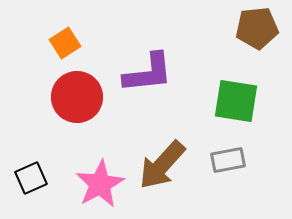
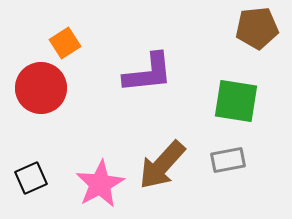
red circle: moved 36 px left, 9 px up
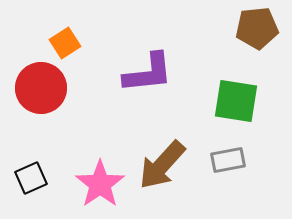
pink star: rotated 6 degrees counterclockwise
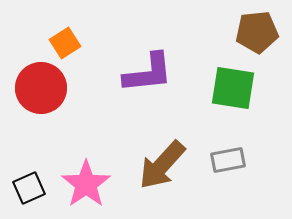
brown pentagon: moved 4 px down
green square: moved 3 px left, 13 px up
black square: moved 2 px left, 10 px down
pink star: moved 14 px left
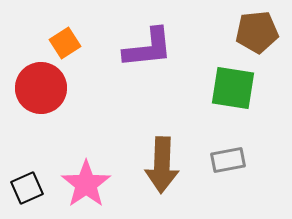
purple L-shape: moved 25 px up
brown arrow: rotated 40 degrees counterclockwise
black square: moved 2 px left
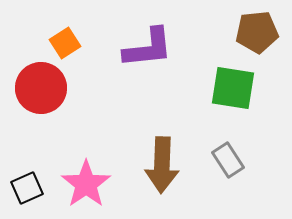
gray rectangle: rotated 68 degrees clockwise
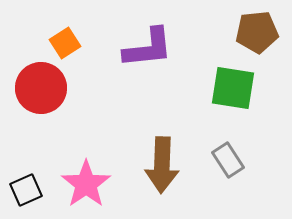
black square: moved 1 px left, 2 px down
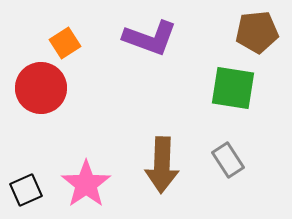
purple L-shape: moved 2 px right, 10 px up; rotated 26 degrees clockwise
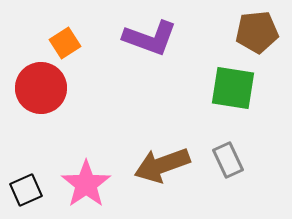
gray rectangle: rotated 8 degrees clockwise
brown arrow: rotated 68 degrees clockwise
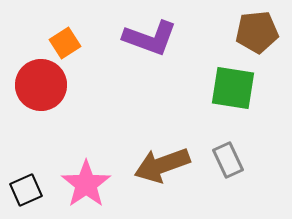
red circle: moved 3 px up
